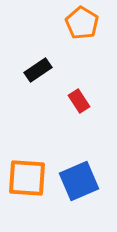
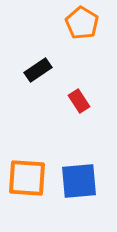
blue square: rotated 18 degrees clockwise
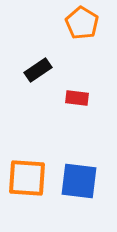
red rectangle: moved 2 px left, 3 px up; rotated 50 degrees counterclockwise
blue square: rotated 12 degrees clockwise
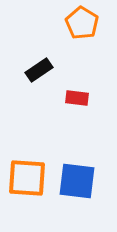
black rectangle: moved 1 px right
blue square: moved 2 px left
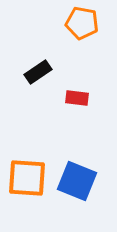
orange pentagon: rotated 20 degrees counterclockwise
black rectangle: moved 1 px left, 2 px down
blue square: rotated 15 degrees clockwise
